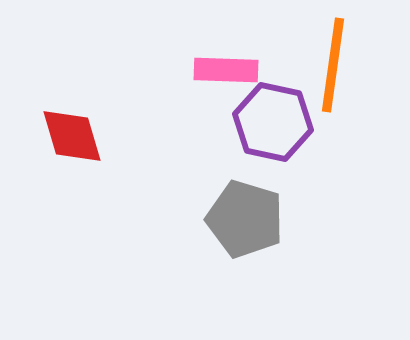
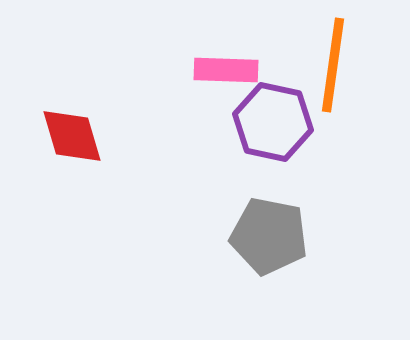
gray pentagon: moved 24 px right, 17 px down; rotated 6 degrees counterclockwise
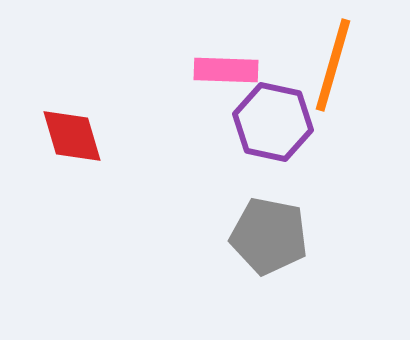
orange line: rotated 8 degrees clockwise
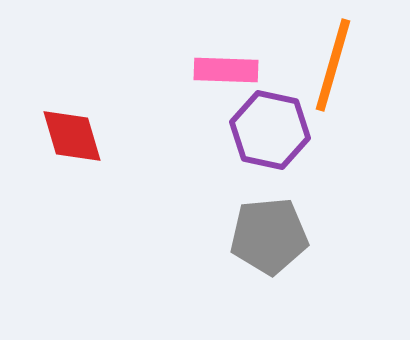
purple hexagon: moved 3 px left, 8 px down
gray pentagon: rotated 16 degrees counterclockwise
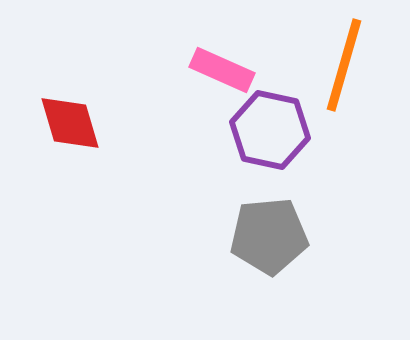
orange line: moved 11 px right
pink rectangle: moved 4 px left; rotated 22 degrees clockwise
red diamond: moved 2 px left, 13 px up
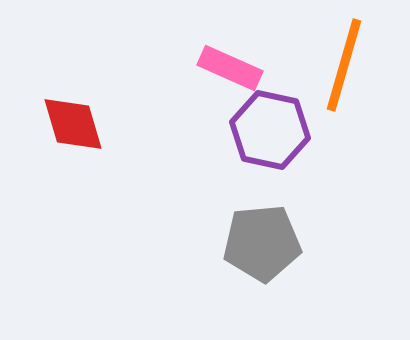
pink rectangle: moved 8 px right, 2 px up
red diamond: moved 3 px right, 1 px down
gray pentagon: moved 7 px left, 7 px down
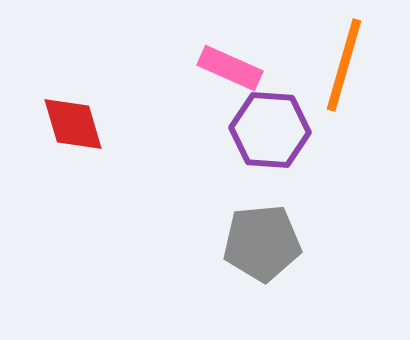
purple hexagon: rotated 8 degrees counterclockwise
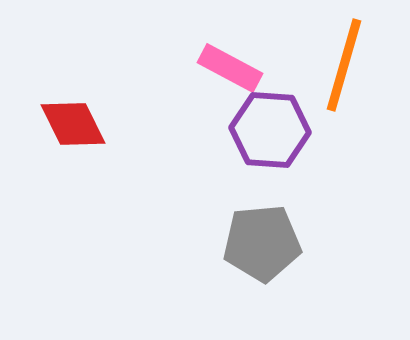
pink rectangle: rotated 4 degrees clockwise
red diamond: rotated 10 degrees counterclockwise
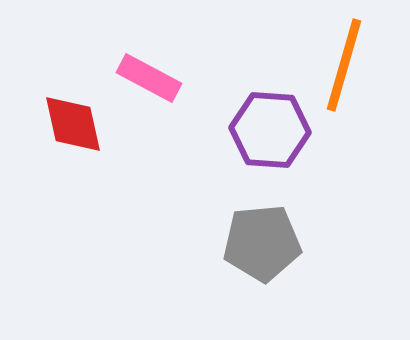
pink rectangle: moved 81 px left, 10 px down
red diamond: rotated 14 degrees clockwise
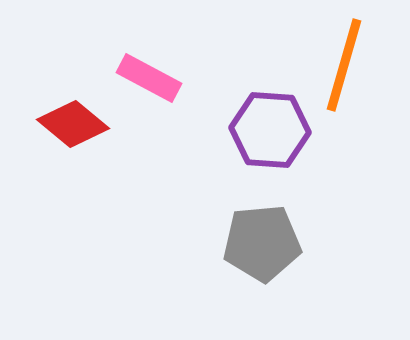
red diamond: rotated 38 degrees counterclockwise
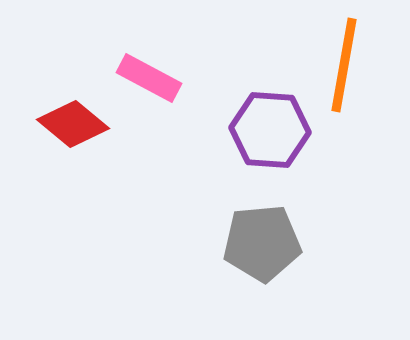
orange line: rotated 6 degrees counterclockwise
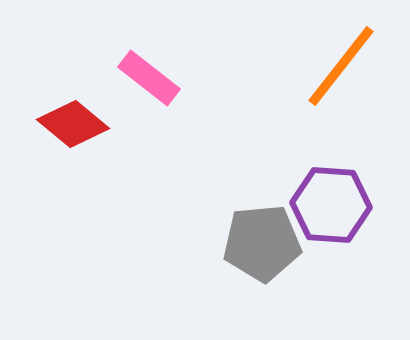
orange line: moved 3 px left, 1 px down; rotated 28 degrees clockwise
pink rectangle: rotated 10 degrees clockwise
purple hexagon: moved 61 px right, 75 px down
